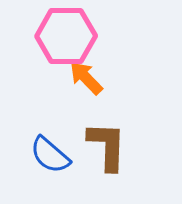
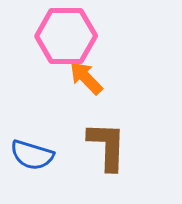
blue semicircle: moved 18 px left; rotated 24 degrees counterclockwise
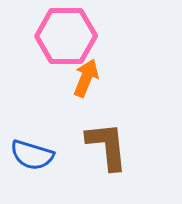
orange arrow: rotated 66 degrees clockwise
brown L-shape: rotated 8 degrees counterclockwise
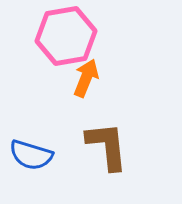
pink hexagon: rotated 10 degrees counterclockwise
blue semicircle: moved 1 px left
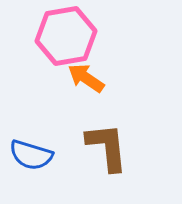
orange arrow: rotated 78 degrees counterclockwise
brown L-shape: moved 1 px down
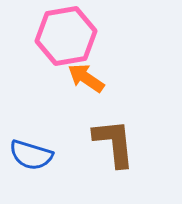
brown L-shape: moved 7 px right, 4 px up
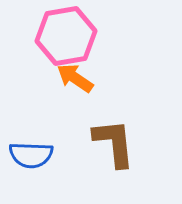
orange arrow: moved 11 px left
blue semicircle: rotated 15 degrees counterclockwise
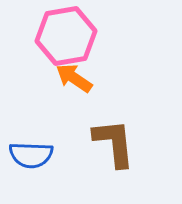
orange arrow: moved 1 px left
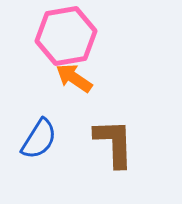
brown L-shape: rotated 4 degrees clockwise
blue semicircle: moved 8 px right, 16 px up; rotated 60 degrees counterclockwise
